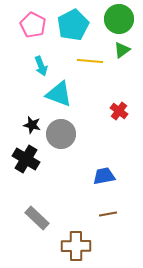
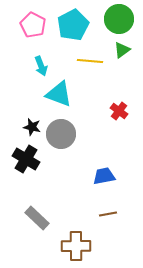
black star: moved 2 px down
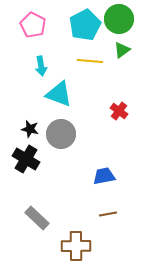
cyan pentagon: moved 12 px right
cyan arrow: rotated 12 degrees clockwise
black star: moved 2 px left, 2 px down
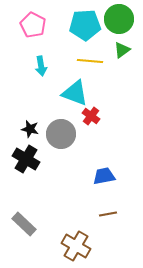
cyan pentagon: rotated 24 degrees clockwise
cyan triangle: moved 16 px right, 1 px up
red cross: moved 28 px left, 5 px down
gray rectangle: moved 13 px left, 6 px down
brown cross: rotated 32 degrees clockwise
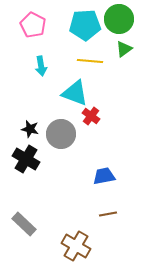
green triangle: moved 2 px right, 1 px up
